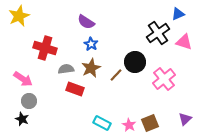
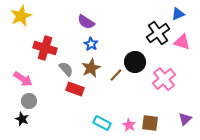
yellow star: moved 2 px right
pink triangle: moved 2 px left
gray semicircle: rotated 56 degrees clockwise
brown square: rotated 30 degrees clockwise
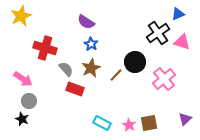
brown square: moved 1 px left; rotated 18 degrees counterclockwise
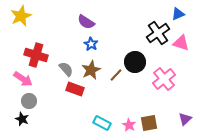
pink triangle: moved 1 px left, 1 px down
red cross: moved 9 px left, 7 px down
brown star: moved 2 px down
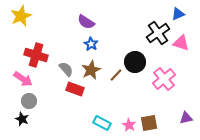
purple triangle: moved 1 px right, 1 px up; rotated 32 degrees clockwise
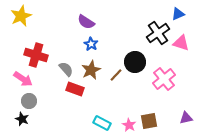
brown square: moved 2 px up
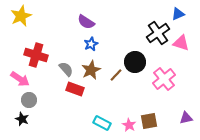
blue star: rotated 16 degrees clockwise
pink arrow: moved 3 px left
gray circle: moved 1 px up
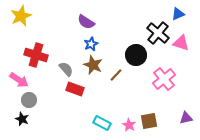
black cross: rotated 15 degrees counterclockwise
black circle: moved 1 px right, 7 px up
brown star: moved 2 px right, 5 px up; rotated 24 degrees counterclockwise
pink arrow: moved 1 px left, 1 px down
